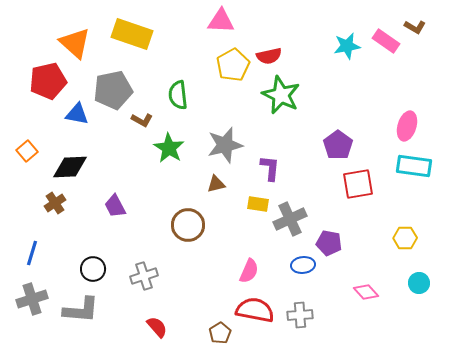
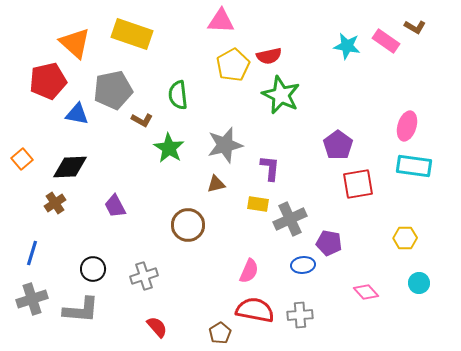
cyan star at (347, 46): rotated 20 degrees clockwise
orange square at (27, 151): moved 5 px left, 8 px down
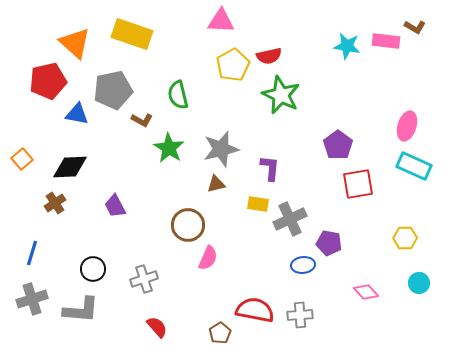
pink rectangle at (386, 41): rotated 28 degrees counterclockwise
green semicircle at (178, 95): rotated 8 degrees counterclockwise
gray star at (225, 145): moved 4 px left, 4 px down
cyan rectangle at (414, 166): rotated 16 degrees clockwise
pink semicircle at (249, 271): moved 41 px left, 13 px up
gray cross at (144, 276): moved 3 px down
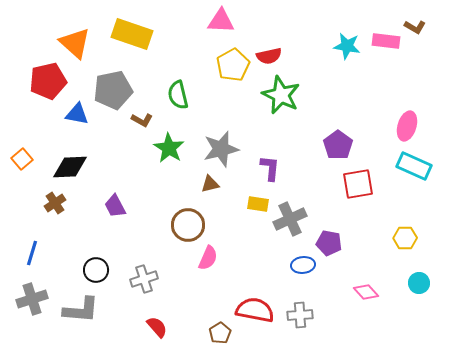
brown triangle at (216, 184): moved 6 px left
black circle at (93, 269): moved 3 px right, 1 px down
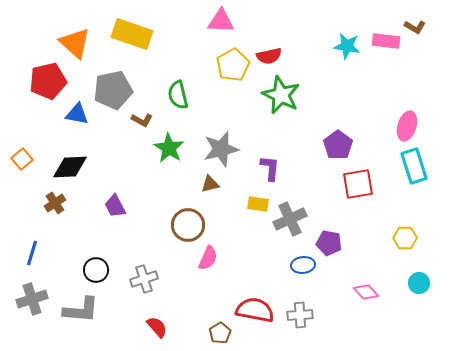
cyan rectangle at (414, 166): rotated 48 degrees clockwise
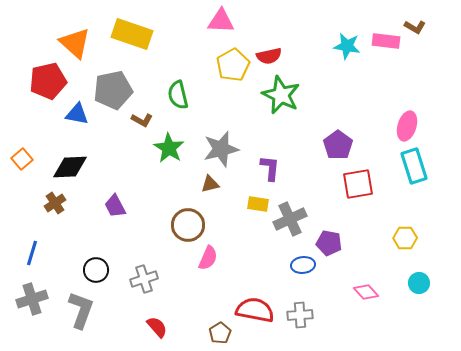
gray L-shape at (81, 310): rotated 75 degrees counterclockwise
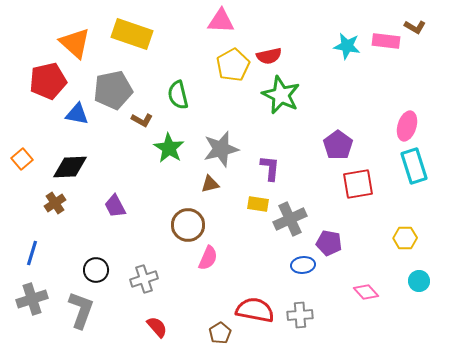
cyan circle at (419, 283): moved 2 px up
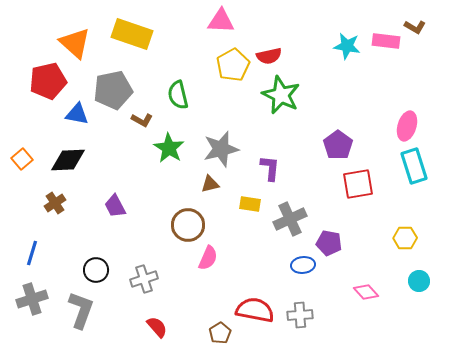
black diamond at (70, 167): moved 2 px left, 7 px up
yellow rectangle at (258, 204): moved 8 px left
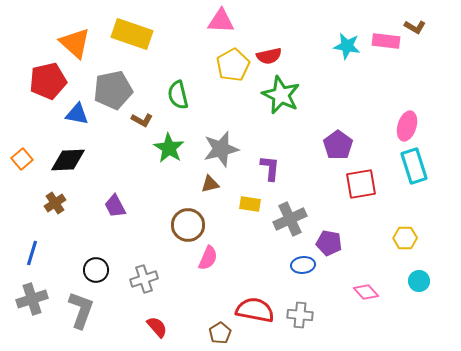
red square at (358, 184): moved 3 px right
gray cross at (300, 315): rotated 10 degrees clockwise
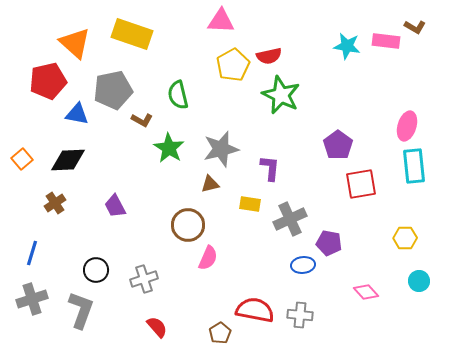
cyan rectangle at (414, 166): rotated 12 degrees clockwise
